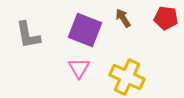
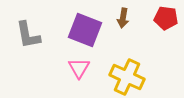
brown arrow: rotated 138 degrees counterclockwise
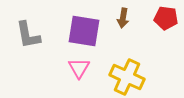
purple square: moved 1 px left, 1 px down; rotated 12 degrees counterclockwise
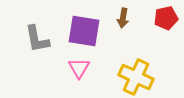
red pentagon: rotated 20 degrees counterclockwise
gray L-shape: moved 9 px right, 4 px down
yellow cross: moved 9 px right
